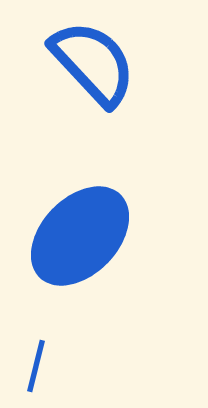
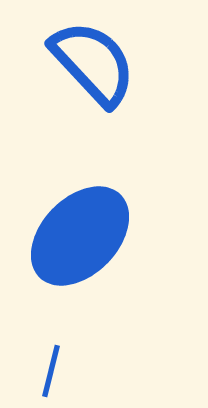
blue line: moved 15 px right, 5 px down
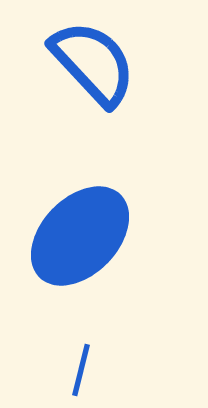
blue line: moved 30 px right, 1 px up
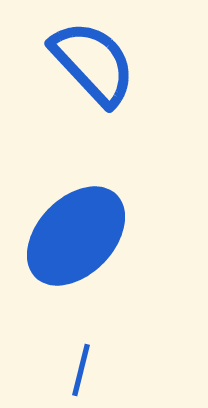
blue ellipse: moved 4 px left
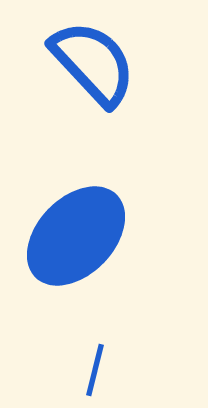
blue line: moved 14 px right
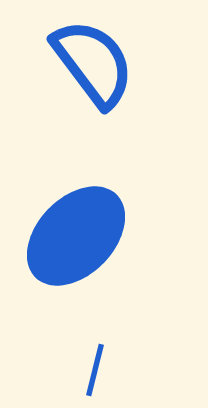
blue semicircle: rotated 6 degrees clockwise
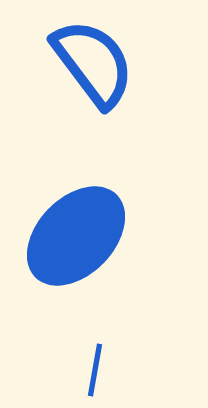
blue line: rotated 4 degrees counterclockwise
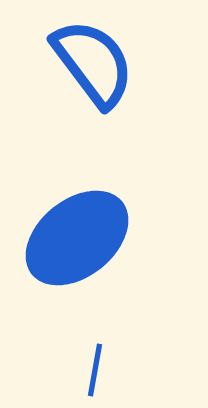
blue ellipse: moved 1 px right, 2 px down; rotated 7 degrees clockwise
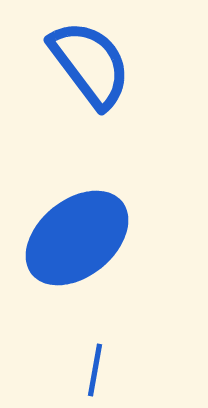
blue semicircle: moved 3 px left, 1 px down
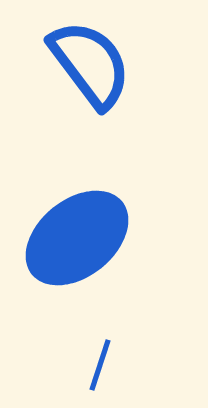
blue line: moved 5 px right, 5 px up; rotated 8 degrees clockwise
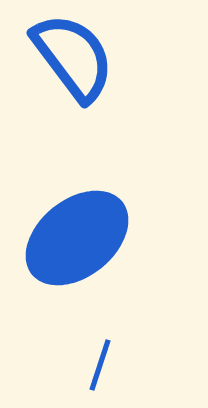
blue semicircle: moved 17 px left, 7 px up
